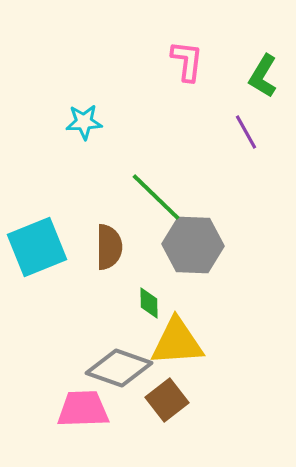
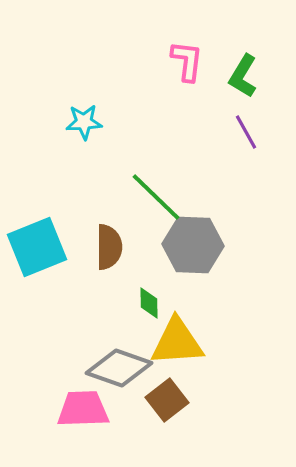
green L-shape: moved 20 px left
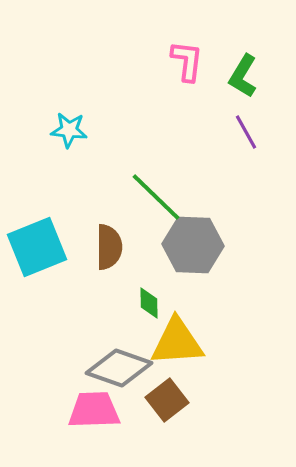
cyan star: moved 15 px left, 8 px down; rotated 9 degrees clockwise
pink trapezoid: moved 11 px right, 1 px down
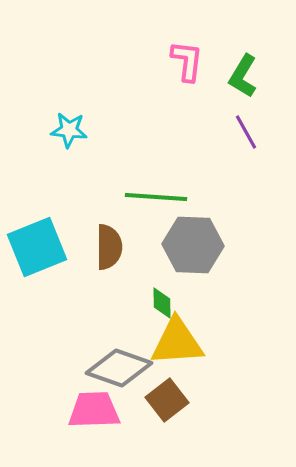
green line: rotated 40 degrees counterclockwise
green diamond: moved 13 px right
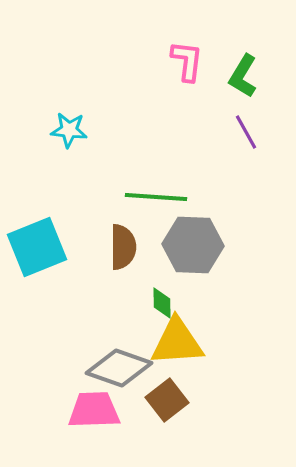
brown semicircle: moved 14 px right
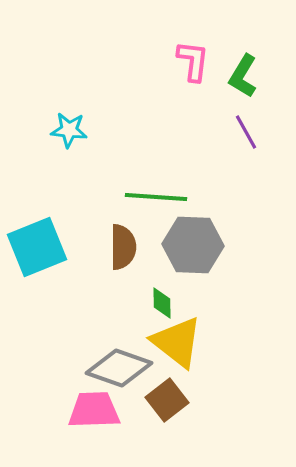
pink L-shape: moved 6 px right
yellow triangle: rotated 42 degrees clockwise
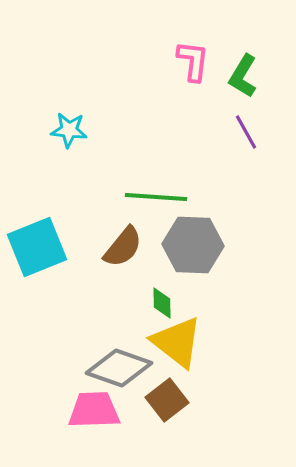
brown semicircle: rotated 39 degrees clockwise
